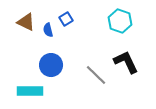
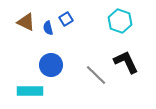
blue semicircle: moved 2 px up
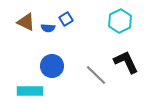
cyan hexagon: rotated 15 degrees clockwise
blue semicircle: rotated 72 degrees counterclockwise
blue circle: moved 1 px right, 1 px down
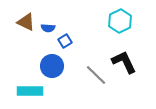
blue square: moved 1 px left, 22 px down
black L-shape: moved 2 px left
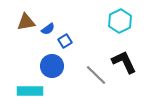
brown triangle: rotated 36 degrees counterclockwise
blue semicircle: moved 1 px down; rotated 40 degrees counterclockwise
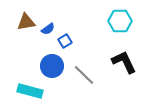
cyan hexagon: rotated 25 degrees clockwise
gray line: moved 12 px left
cyan rectangle: rotated 15 degrees clockwise
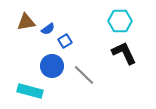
black L-shape: moved 9 px up
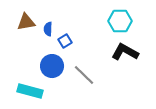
blue semicircle: rotated 128 degrees clockwise
black L-shape: moved 1 px right, 1 px up; rotated 36 degrees counterclockwise
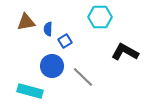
cyan hexagon: moved 20 px left, 4 px up
gray line: moved 1 px left, 2 px down
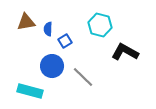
cyan hexagon: moved 8 px down; rotated 15 degrees clockwise
